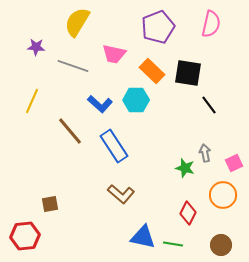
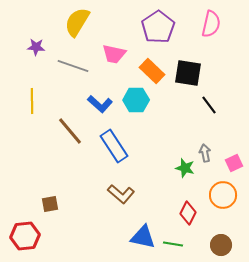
purple pentagon: rotated 12 degrees counterclockwise
yellow line: rotated 25 degrees counterclockwise
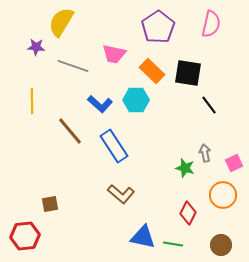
yellow semicircle: moved 16 px left
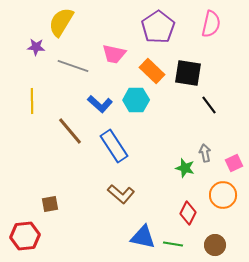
brown circle: moved 6 px left
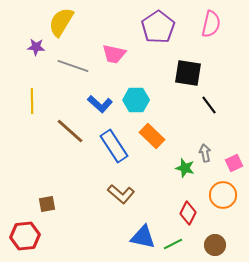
orange rectangle: moved 65 px down
brown line: rotated 8 degrees counterclockwise
brown square: moved 3 px left
green line: rotated 36 degrees counterclockwise
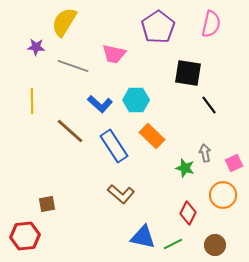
yellow semicircle: moved 3 px right
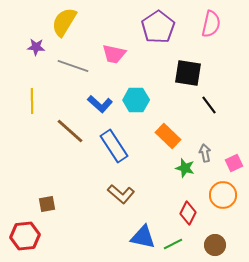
orange rectangle: moved 16 px right
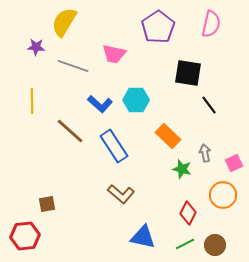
green star: moved 3 px left, 1 px down
green line: moved 12 px right
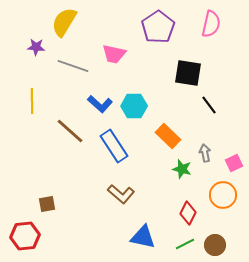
cyan hexagon: moved 2 px left, 6 px down
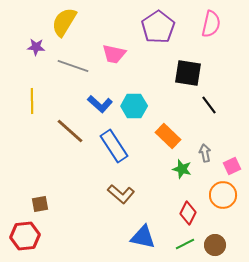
pink square: moved 2 px left, 3 px down
brown square: moved 7 px left
